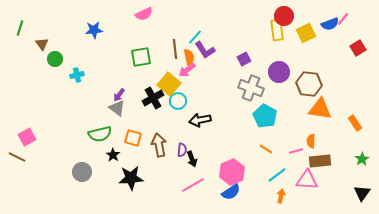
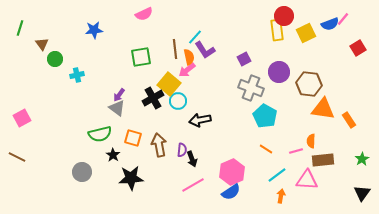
orange triangle at (320, 109): moved 3 px right
orange rectangle at (355, 123): moved 6 px left, 3 px up
pink square at (27, 137): moved 5 px left, 19 px up
brown rectangle at (320, 161): moved 3 px right, 1 px up
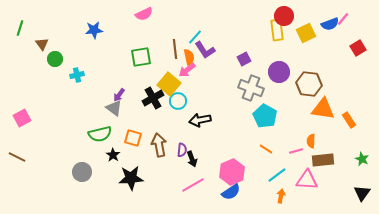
gray triangle at (117, 108): moved 3 px left
green star at (362, 159): rotated 16 degrees counterclockwise
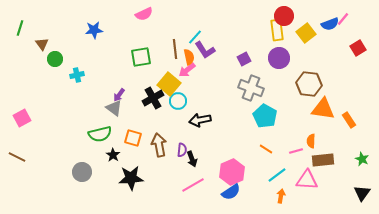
yellow square at (306, 33): rotated 12 degrees counterclockwise
purple circle at (279, 72): moved 14 px up
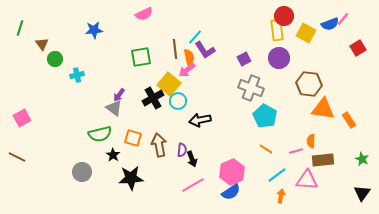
yellow square at (306, 33): rotated 24 degrees counterclockwise
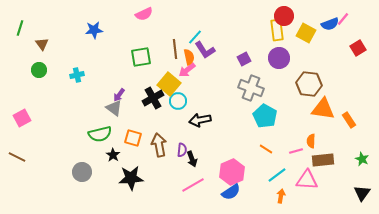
green circle at (55, 59): moved 16 px left, 11 px down
